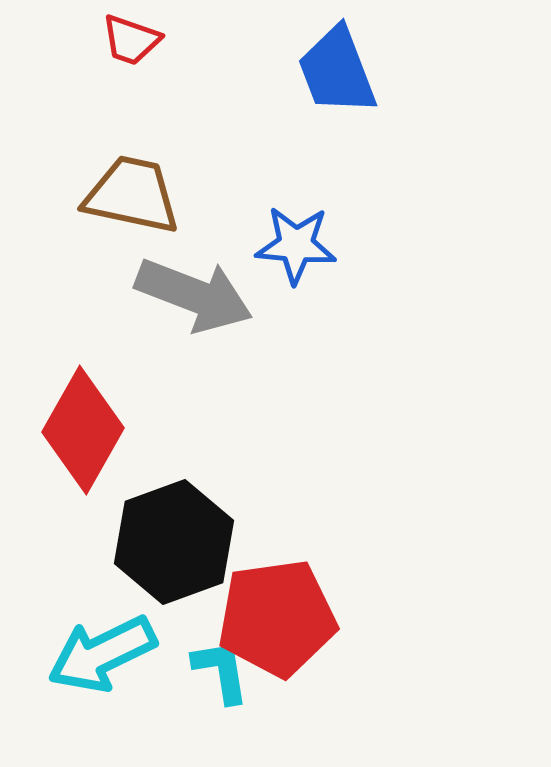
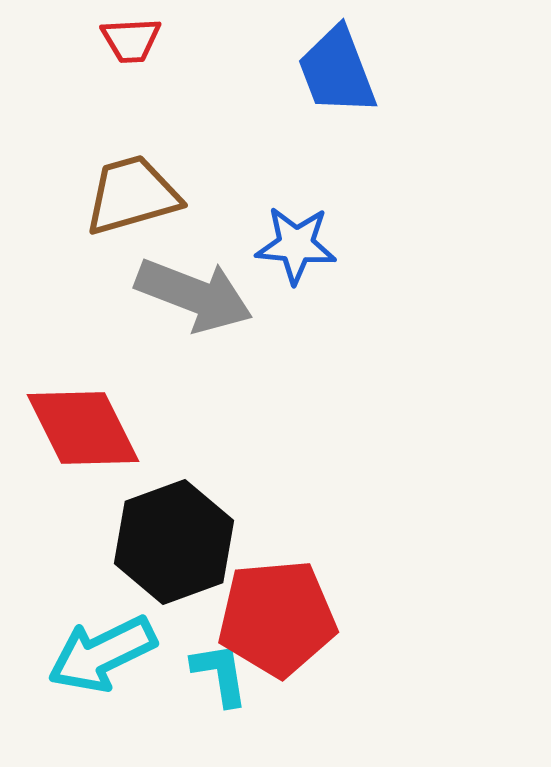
red trapezoid: rotated 22 degrees counterclockwise
brown trapezoid: rotated 28 degrees counterclockwise
red diamond: moved 2 px up; rotated 56 degrees counterclockwise
red pentagon: rotated 3 degrees clockwise
cyan L-shape: moved 1 px left, 3 px down
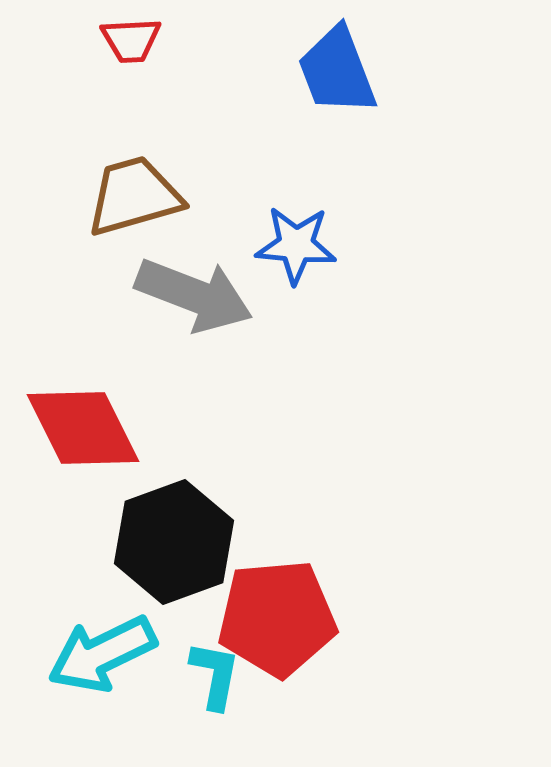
brown trapezoid: moved 2 px right, 1 px down
cyan L-shape: moved 5 px left, 1 px down; rotated 20 degrees clockwise
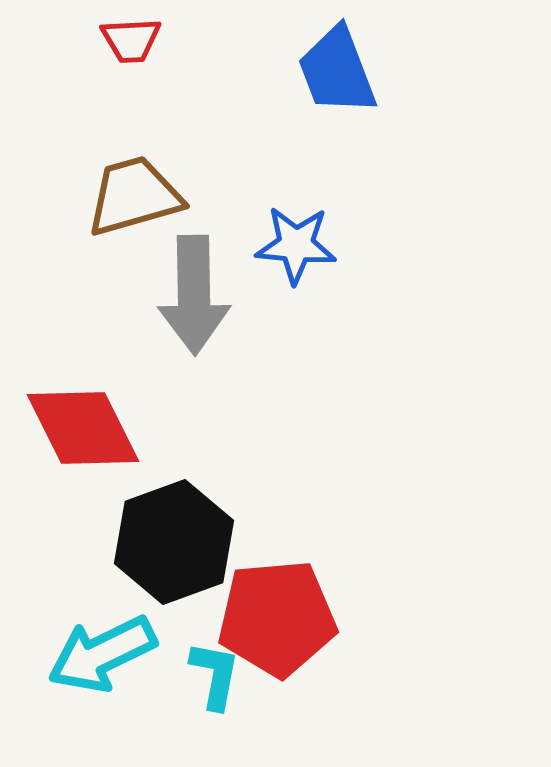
gray arrow: rotated 68 degrees clockwise
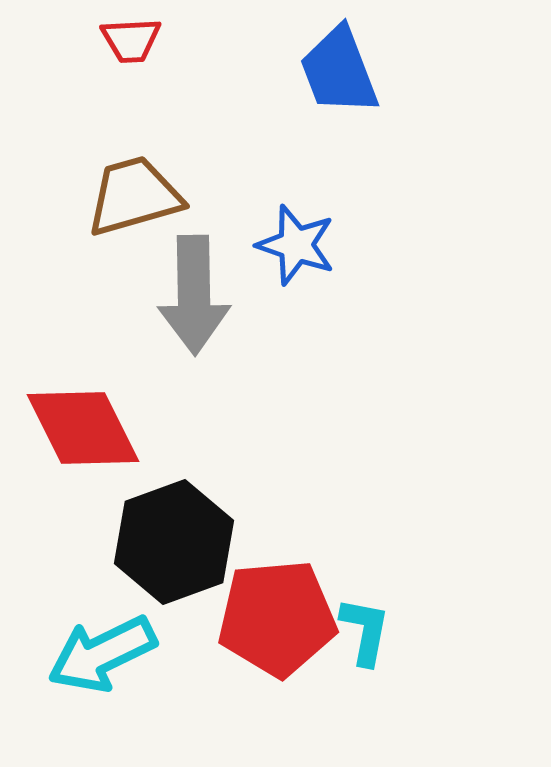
blue trapezoid: moved 2 px right
blue star: rotated 14 degrees clockwise
cyan L-shape: moved 150 px right, 44 px up
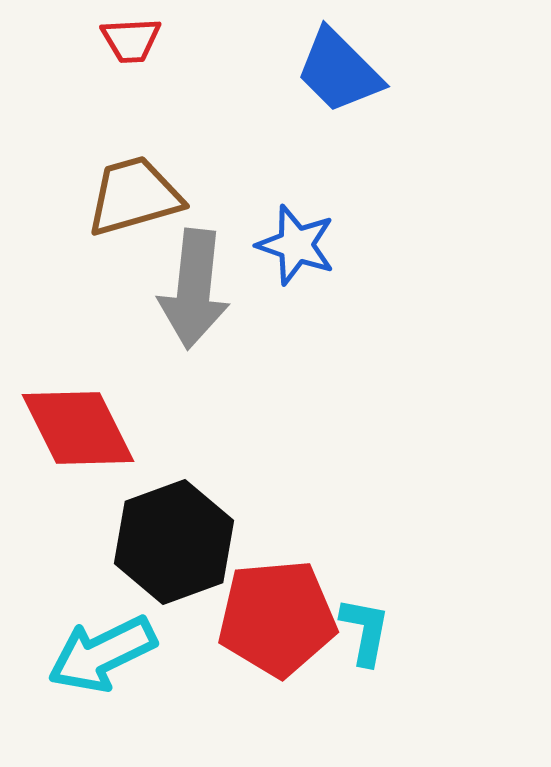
blue trapezoid: rotated 24 degrees counterclockwise
gray arrow: moved 6 px up; rotated 7 degrees clockwise
red diamond: moved 5 px left
